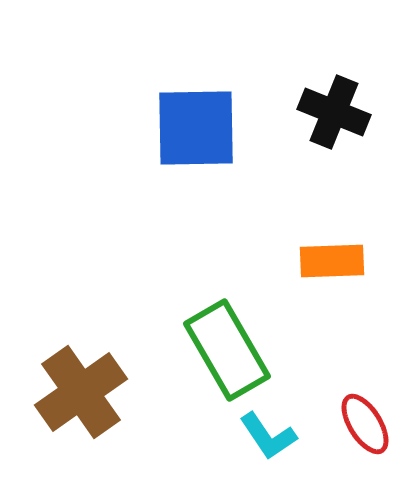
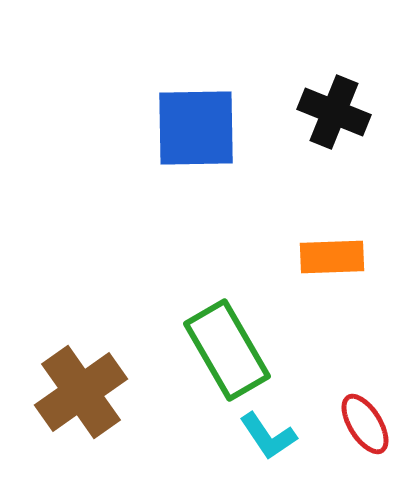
orange rectangle: moved 4 px up
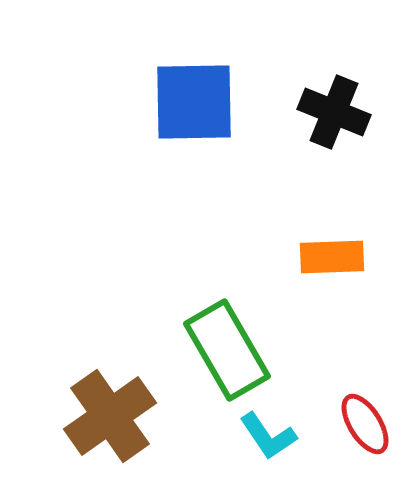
blue square: moved 2 px left, 26 px up
brown cross: moved 29 px right, 24 px down
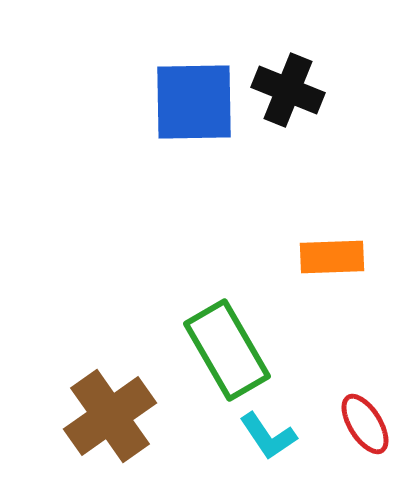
black cross: moved 46 px left, 22 px up
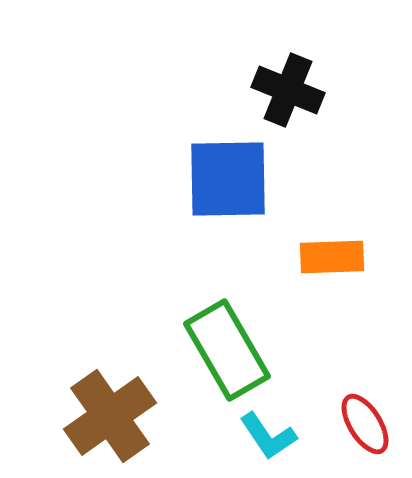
blue square: moved 34 px right, 77 px down
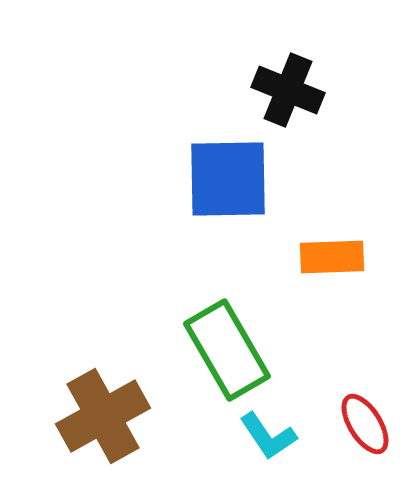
brown cross: moved 7 px left; rotated 6 degrees clockwise
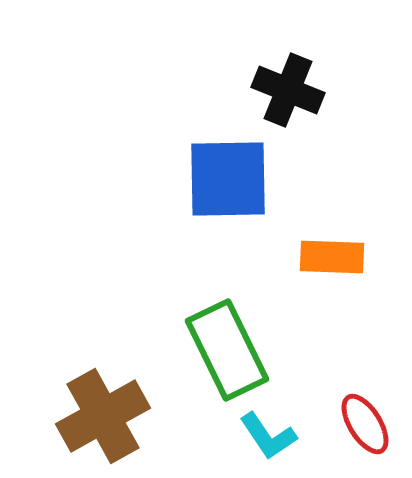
orange rectangle: rotated 4 degrees clockwise
green rectangle: rotated 4 degrees clockwise
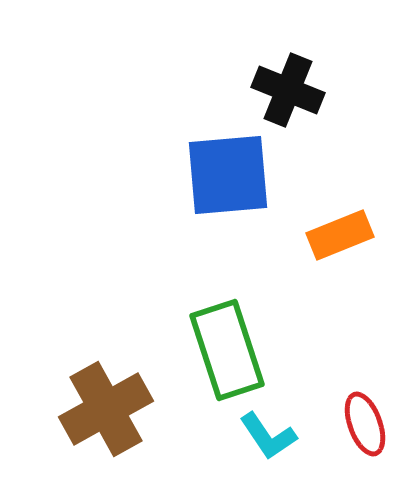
blue square: moved 4 px up; rotated 4 degrees counterclockwise
orange rectangle: moved 8 px right, 22 px up; rotated 24 degrees counterclockwise
green rectangle: rotated 8 degrees clockwise
brown cross: moved 3 px right, 7 px up
red ellipse: rotated 12 degrees clockwise
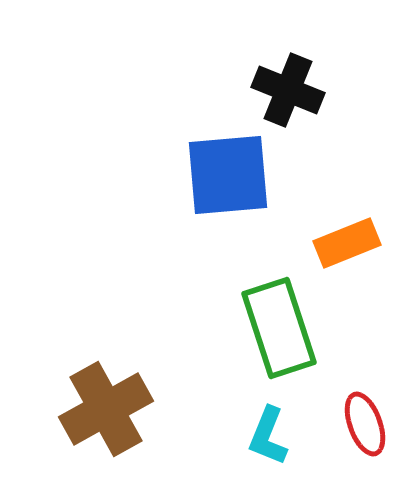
orange rectangle: moved 7 px right, 8 px down
green rectangle: moved 52 px right, 22 px up
cyan L-shape: rotated 56 degrees clockwise
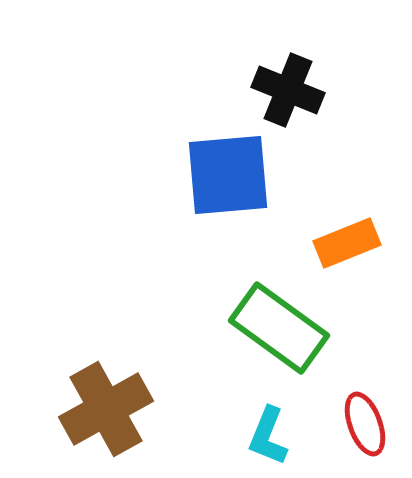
green rectangle: rotated 36 degrees counterclockwise
